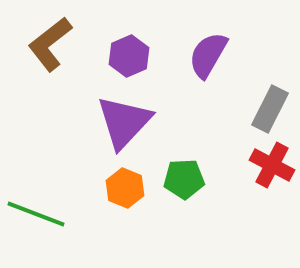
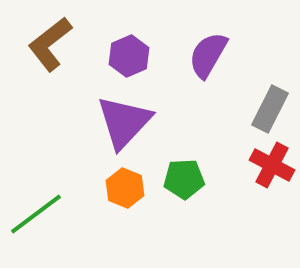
green line: rotated 58 degrees counterclockwise
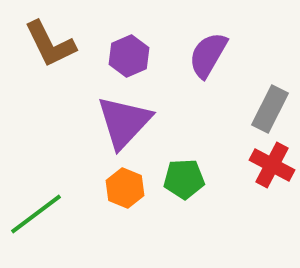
brown L-shape: rotated 78 degrees counterclockwise
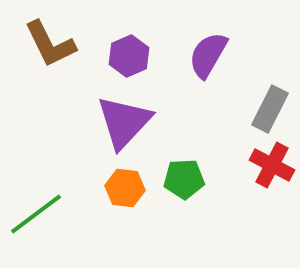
orange hexagon: rotated 15 degrees counterclockwise
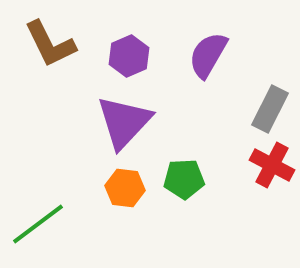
green line: moved 2 px right, 10 px down
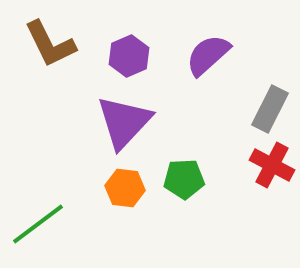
purple semicircle: rotated 18 degrees clockwise
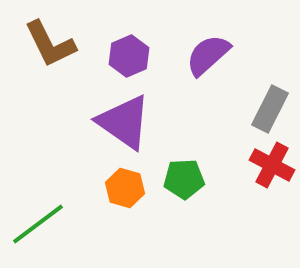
purple triangle: rotated 38 degrees counterclockwise
orange hexagon: rotated 9 degrees clockwise
